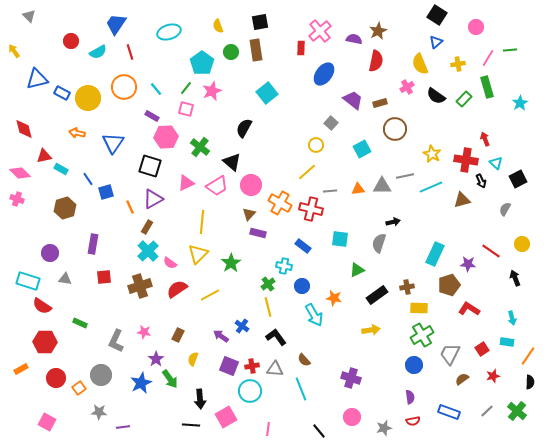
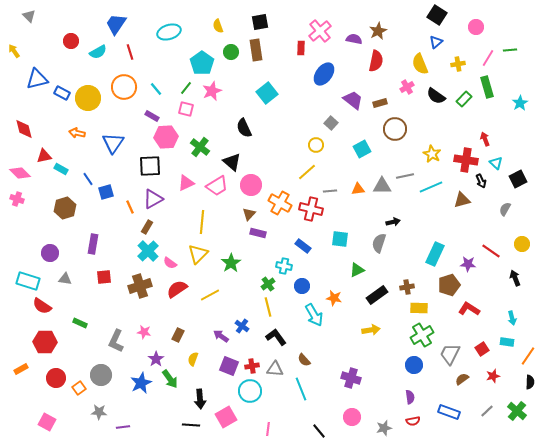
black semicircle at (244, 128): rotated 54 degrees counterclockwise
black square at (150, 166): rotated 20 degrees counterclockwise
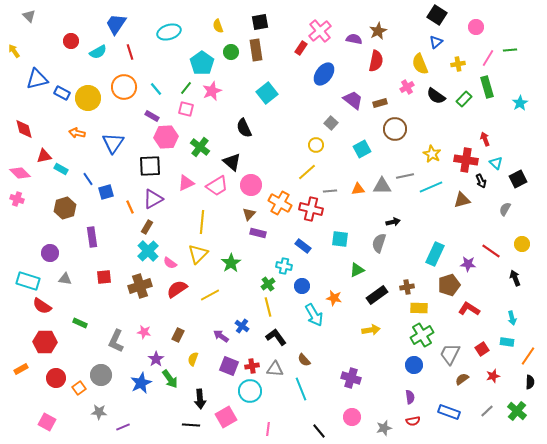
red rectangle at (301, 48): rotated 32 degrees clockwise
purple rectangle at (93, 244): moved 1 px left, 7 px up; rotated 18 degrees counterclockwise
purple line at (123, 427): rotated 16 degrees counterclockwise
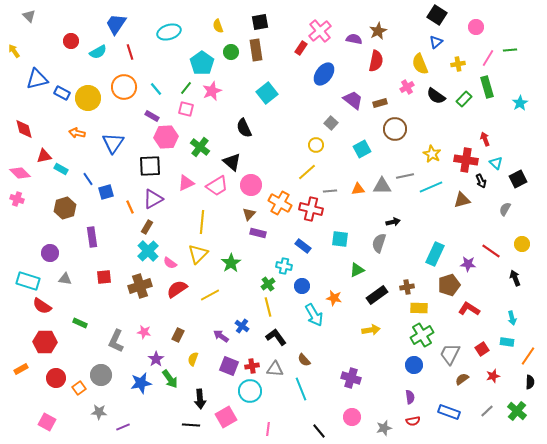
blue star at (141, 383): rotated 15 degrees clockwise
